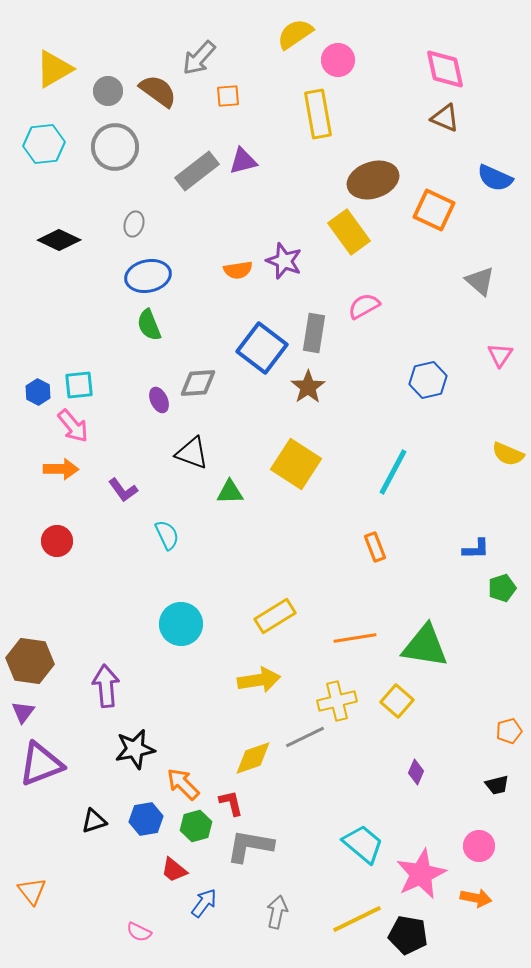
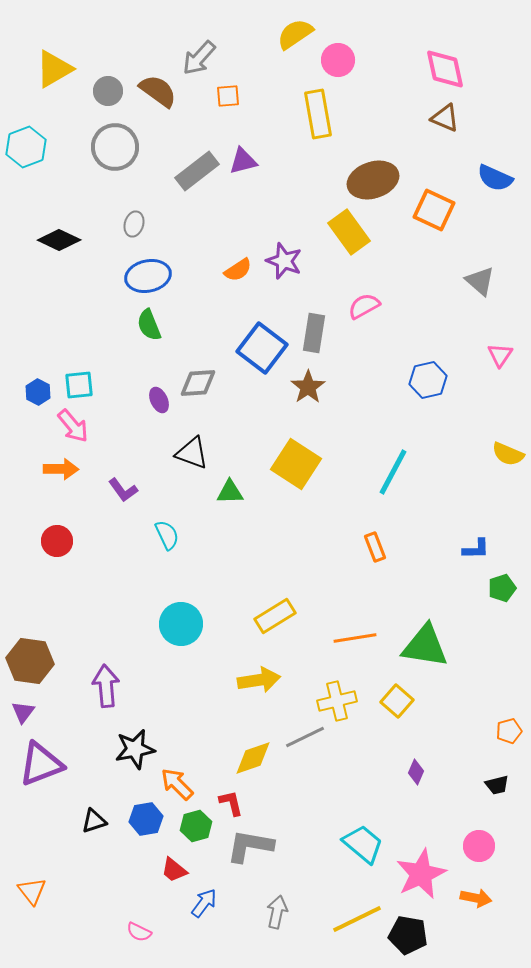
cyan hexagon at (44, 144): moved 18 px left, 3 px down; rotated 15 degrees counterclockwise
orange semicircle at (238, 270): rotated 24 degrees counterclockwise
orange arrow at (183, 784): moved 6 px left
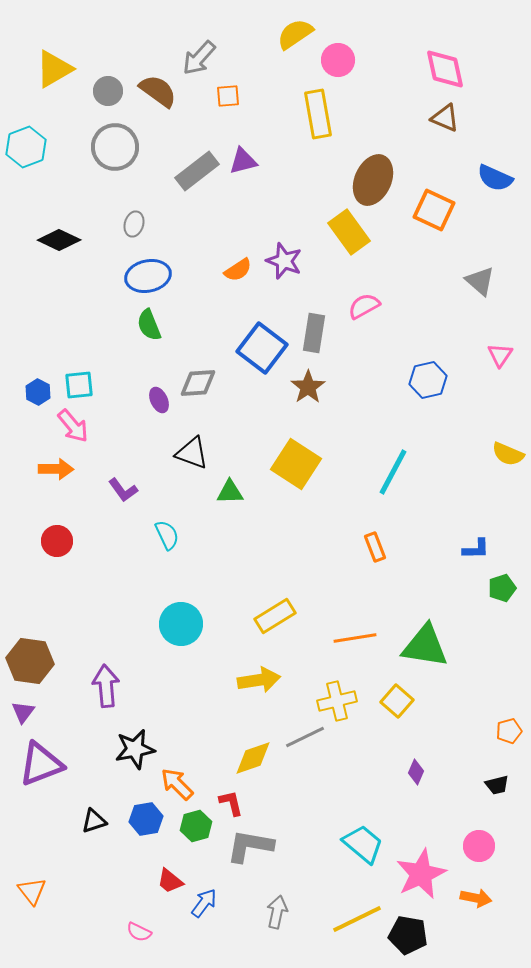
brown ellipse at (373, 180): rotated 48 degrees counterclockwise
orange arrow at (61, 469): moved 5 px left
red trapezoid at (174, 870): moved 4 px left, 11 px down
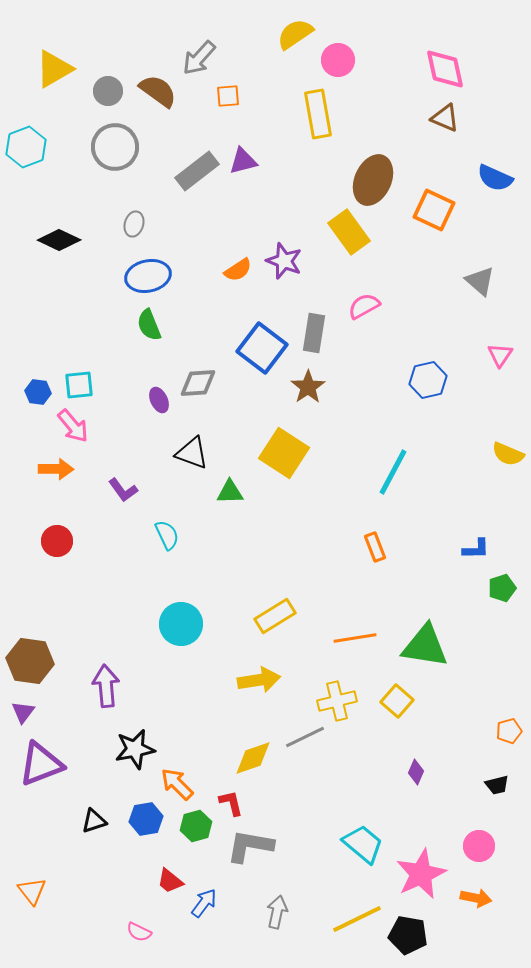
blue hexagon at (38, 392): rotated 20 degrees counterclockwise
yellow square at (296, 464): moved 12 px left, 11 px up
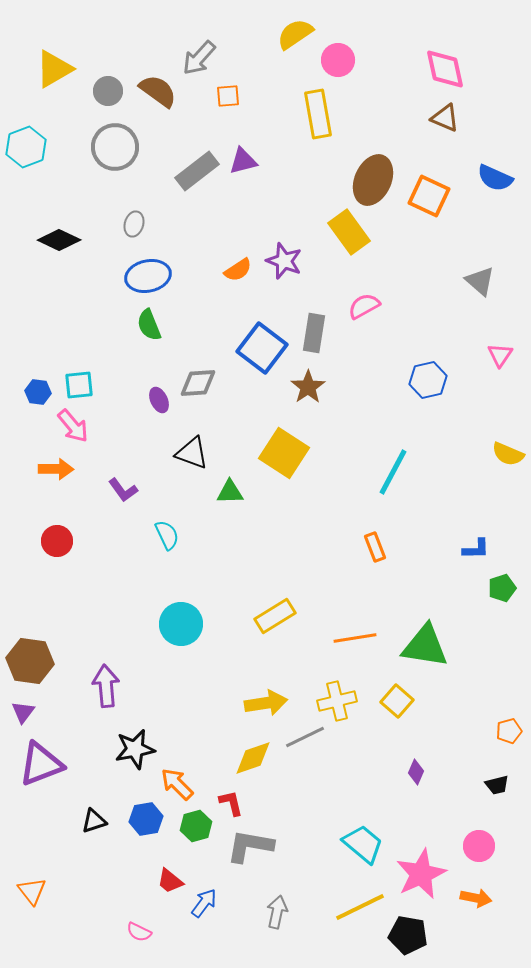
orange square at (434, 210): moved 5 px left, 14 px up
yellow arrow at (259, 680): moved 7 px right, 23 px down
yellow line at (357, 919): moved 3 px right, 12 px up
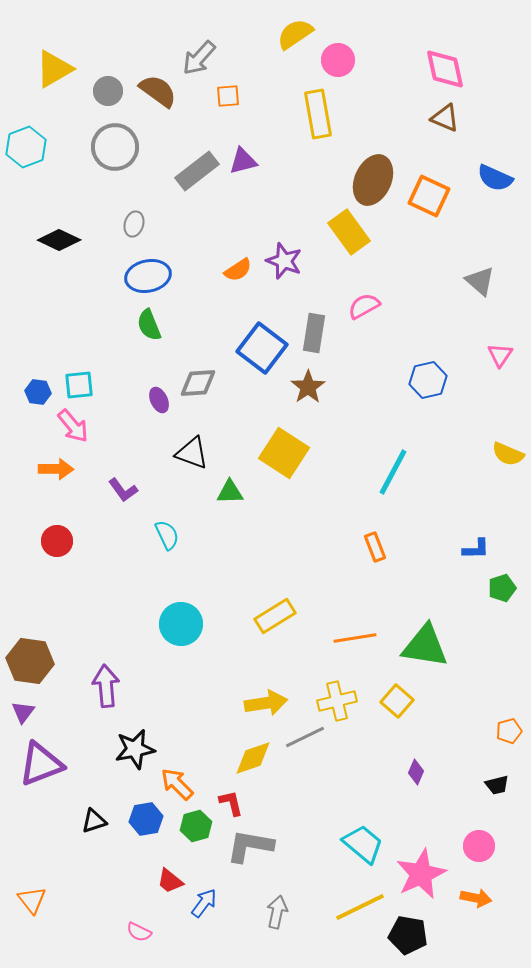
orange triangle at (32, 891): moved 9 px down
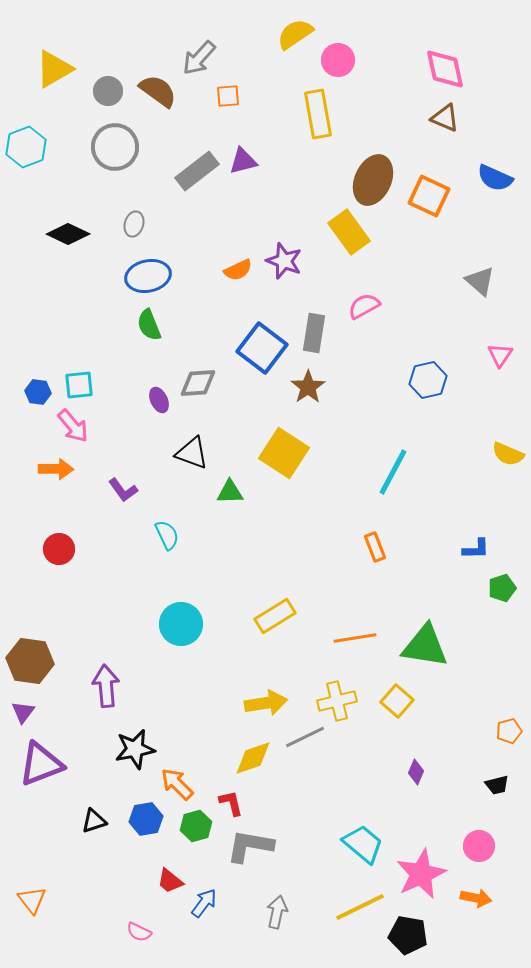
black diamond at (59, 240): moved 9 px right, 6 px up
orange semicircle at (238, 270): rotated 8 degrees clockwise
red circle at (57, 541): moved 2 px right, 8 px down
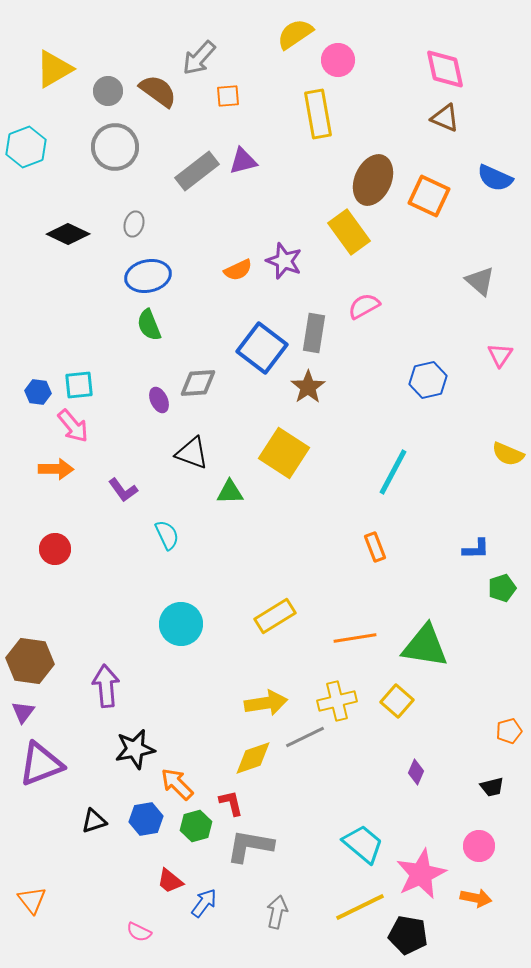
red circle at (59, 549): moved 4 px left
black trapezoid at (497, 785): moved 5 px left, 2 px down
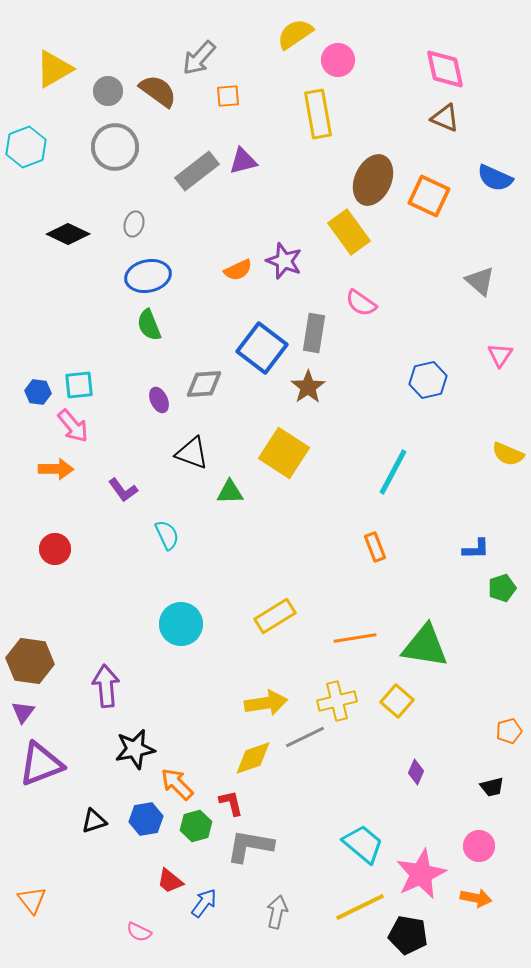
pink semicircle at (364, 306): moved 3 px left, 3 px up; rotated 116 degrees counterclockwise
gray diamond at (198, 383): moved 6 px right, 1 px down
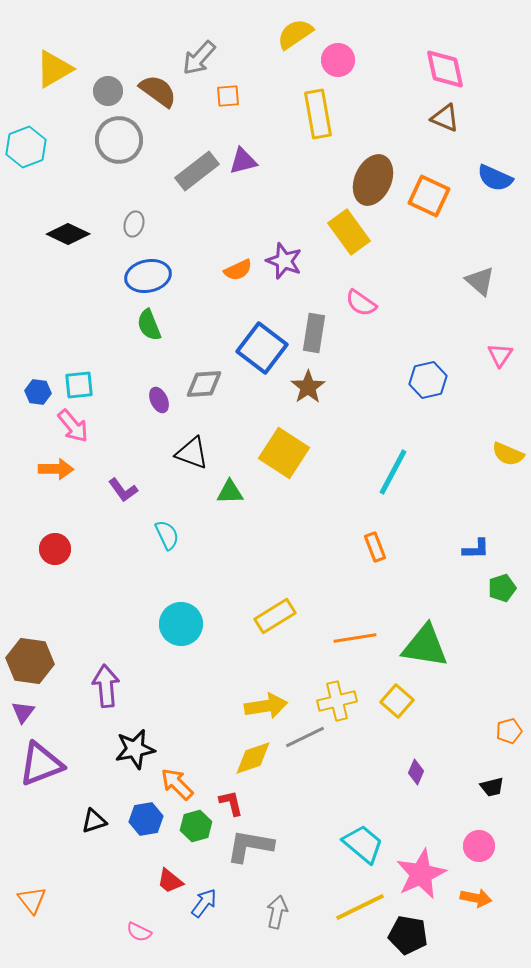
gray circle at (115, 147): moved 4 px right, 7 px up
yellow arrow at (266, 703): moved 3 px down
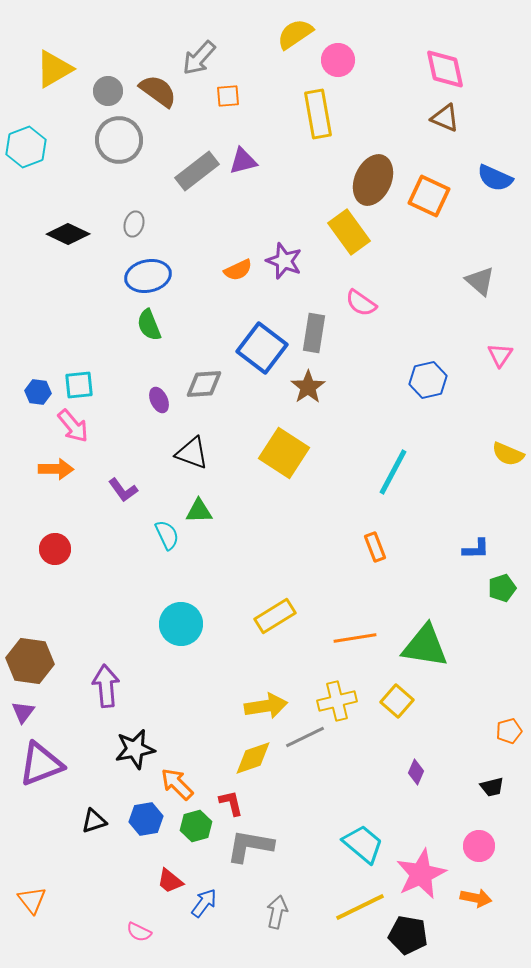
green triangle at (230, 492): moved 31 px left, 19 px down
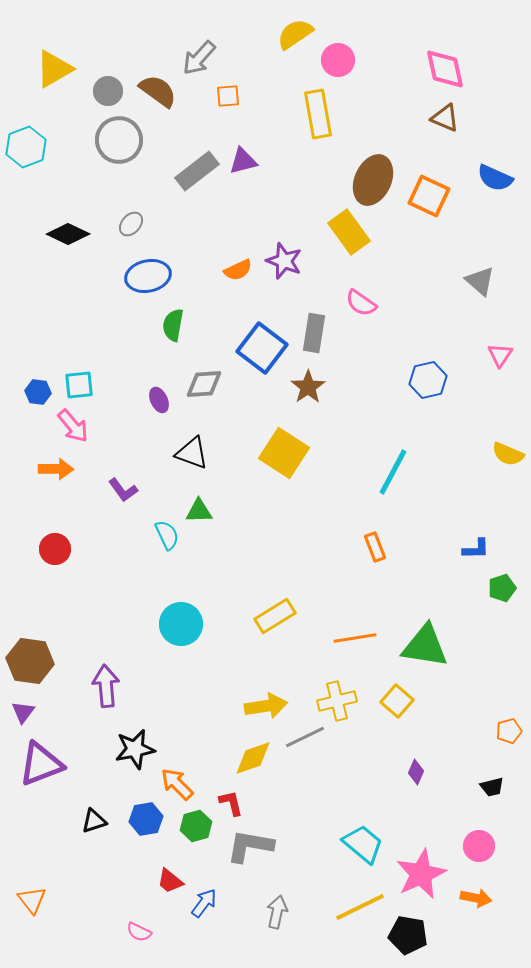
gray ellipse at (134, 224): moved 3 px left; rotated 25 degrees clockwise
green semicircle at (149, 325): moved 24 px right; rotated 32 degrees clockwise
